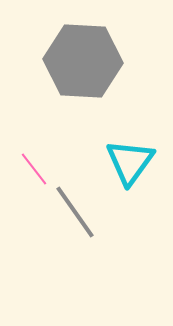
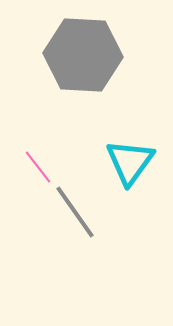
gray hexagon: moved 6 px up
pink line: moved 4 px right, 2 px up
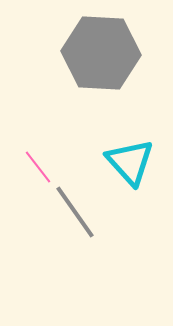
gray hexagon: moved 18 px right, 2 px up
cyan triangle: rotated 18 degrees counterclockwise
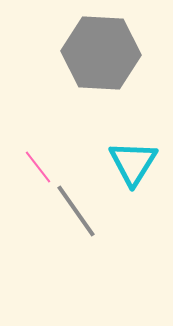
cyan triangle: moved 3 px right, 1 px down; rotated 14 degrees clockwise
gray line: moved 1 px right, 1 px up
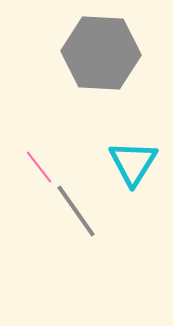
pink line: moved 1 px right
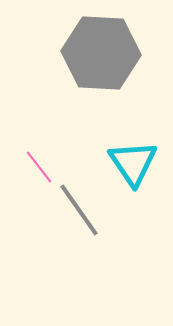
cyan triangle: rotated 6 degrees counterclockwise
gray line: moved 3 px right, 1 px up
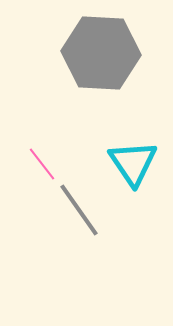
pink line: moved 3 px right, 3 px up
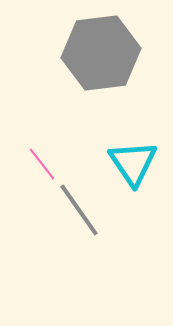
gray hexagon: rotated 10 degrees counterclockwise
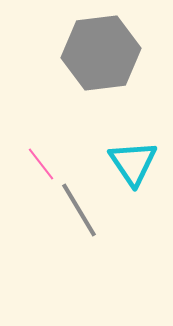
pink line: moved 1 px left
gray line: rotated 4 degrees clockwise
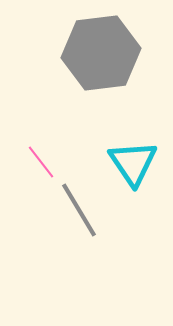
pink line: moved 2 px up
